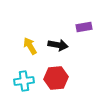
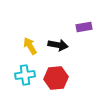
cyan cross: moved 1 px right, 6 px up
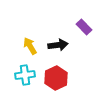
purple rectangle: rotated 56 degrees clockwise
black arrow: rotated 18 degrees counterclockwise
red hexagon: rotated 20 degrees counterclockwise
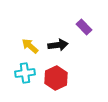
yellow arrow: rotated 18 degrees counterclockwise
cyan cross: moved 2 px up
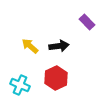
purple rectangle: moved 3 px right, 5 px up
black arrow: moved 1 px right, 1 px down
cyan cross: moved 5 px left, 12 px down; rotated 30 degrees clockwise
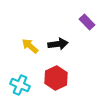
black arrow: moved 1 px left, 2 px up
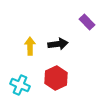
yellow arrow: rotated 48 degrees clockwise
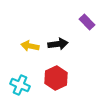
yellow arrow: rotated 78 degrees counterclockwise
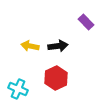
purple rectangle: moved 1 px left
black arrow: moved 2 px down
cyan cross: moved 2 px left, 4 px down
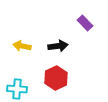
purple rectangle: moved 1 px left, 1 px down
yellow arrow: moved 8 px left
cyan cross: moved 1 px left; rotated 18 degrees counterclockwise
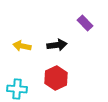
black arrow: moved 1 px left, 1 px up
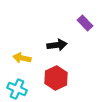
yellow arrow: moved 12 px down
cyan cross: rotated 18 degrees clockwise
